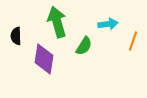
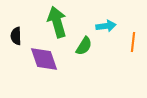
cyan arrow: moved 2 px left, 2 px down
orange line: moved 1 px down; rotated 12 degrees counterclockwise
purple diamond: rotated 28 degrees counterclockwise
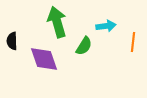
black semicircle: moved 4 px left, 5 px down
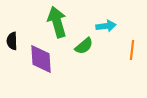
orange line: moved 1 px left, 8 px down
green semicircle: rotated 18 degrees clockwise
purple diamond: moved 3 px left; rotated 16 degrees clockwise
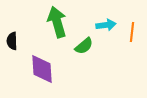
cyan arrow: moved 1 px up
orange line: moved 18 px up
purple diamond: moved 1 px right, 10 px down
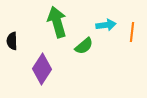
purple diamond: rotated 36 degrees clockwise
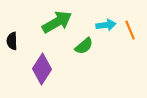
green arrow: rotated 76 degrees clockwise
orange line: moved 2 px left, 2 px up; rotated 30 degrees counterclockwise
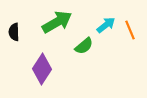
cyan arrow: rotated 30 degrees counterclockwise
black semicircle: moved 2 px right, 9 px up
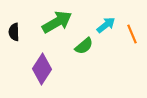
orange line: moved 2 px right, 4 px down
